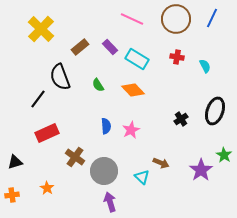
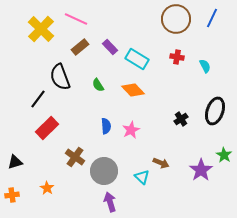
pink line: moved 56 px left
red rectangle: moved 5 px up; rotated 20 degrees counterclockwise
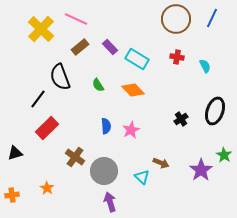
black triangle: moved 9 px up
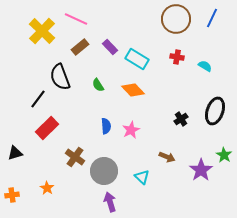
yellow cross: moved 1 px right, 2 px down
cyan semicircle: rotated 32 degrees counterclockwise
brown arrow: moved 6 px right, 6 px up
